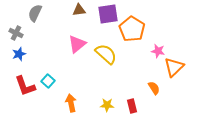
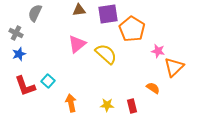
orange semicircle: moved 1 px left; rotated 24 degrees counterclockwise
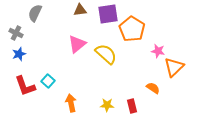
brown triangle: moved 1 px right
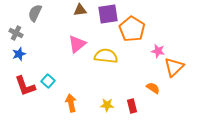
yellow semicircle: moved 2 px down; rotated 35 degrees counterclockwise
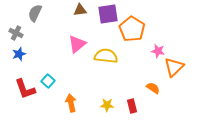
red L-shape: moved 3 px down
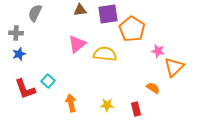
gray cross: rotated 24 degrees counterclockwise
yellow semicircle: moved 1 px left, 2 px up
red rectangle: moved 4 px right, 3 px down
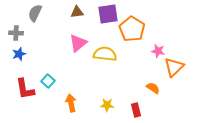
brown triangle: moved 3 px left, 2 px down
pink triangle: moved 1 px right, 1 px up
red L-shape: rotated 10 degrees clockwise
red rectangle: moved 1 px down
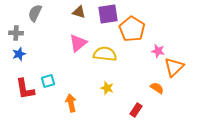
brown triangle: moved 2 px right; rotated 24 degrees clockwise
cyan square: rotated 32 degrees clockwise
orange semicircle: moved 4 px right
yellow star: moved 17 px up; rotated 16 degrees clockwise
red rectangle: rotated 48 degrees clockwise
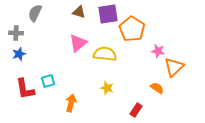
orange arrow: rotated 24 degrees clockwise
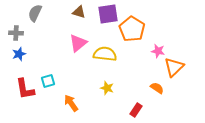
orange arrow: rotated 48 degrees counterclockwise
